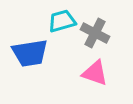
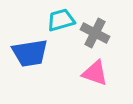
cyan trapezoid: moved 1 px left, 1 px up
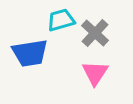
gray cross: rotated 16 degrees clockwise
pink triangle: rotated 44 degrees clockwise
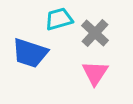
cyan trapezoid: moved 2 px left, 1 px up
blue trapezoid: rotated 27 degrees clockwise
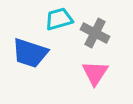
gray cross: rotated 16 degrees counterclockwise
